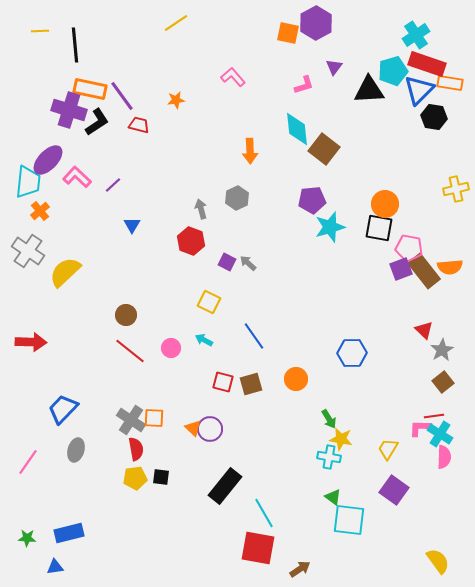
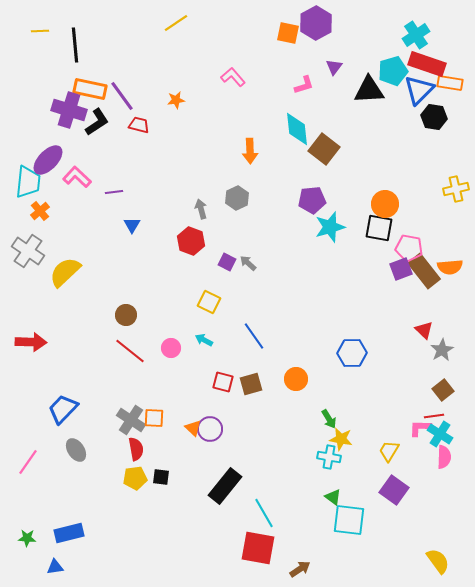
purple line at (113, 185): moved 1 px right, 7 px down; rotated 36 degrees clockwise
brown square at (443, 382): moved 8 px down
yellow trapezoid at (388, 449): moved 1 px right, 2 px down
gray ellipse at (76, 450): rotated 50 degrees counterclockwise
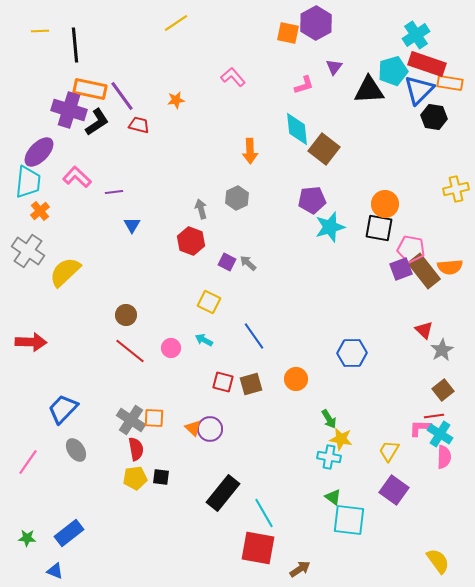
purple ellipse at (48, 160): moved 9 px left, 8 px up
pink pentagon at (409, 248): moved 2 px right, 1 px down
black rectangle at (225, 486): moved 2 px left, 7 px down
blue rectangle at (69, 533): rotated 24 degrees counterclockwise
blue triangle at (55, 567): moved 4 px down; rotated 30 degrees clockwise
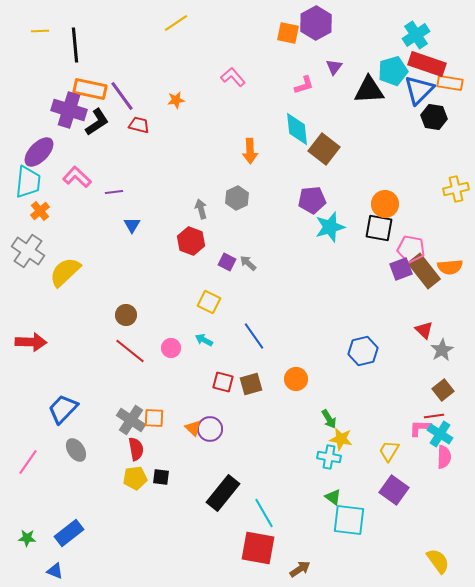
blue hexagon at (352, 353): moved 11 px right, 2 px up; rotated 12 degrees counterclockwise
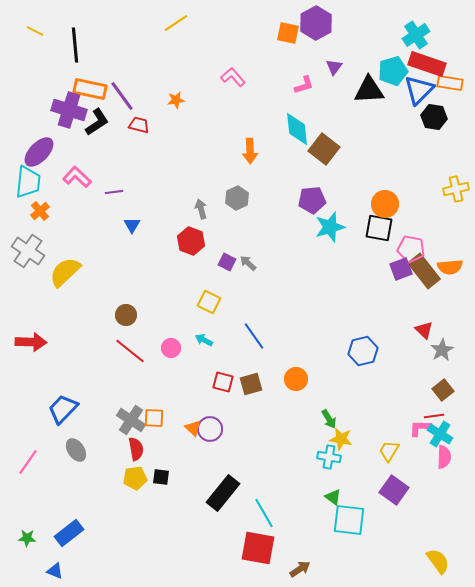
yellow line at (40, 31): moved 5 px left; rotated 30 degrees clockwise
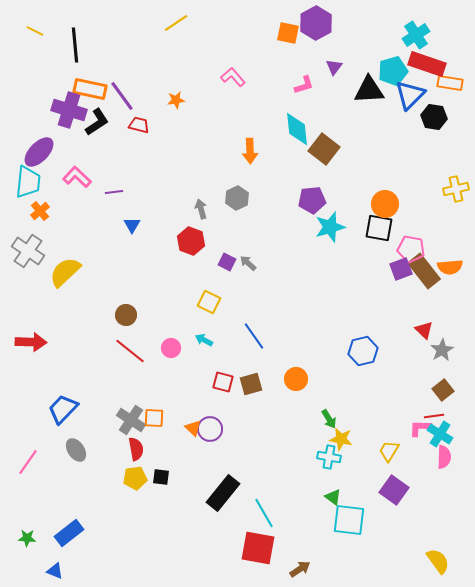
blue triangle at (419, 90): moved 9 px left, 5 px down
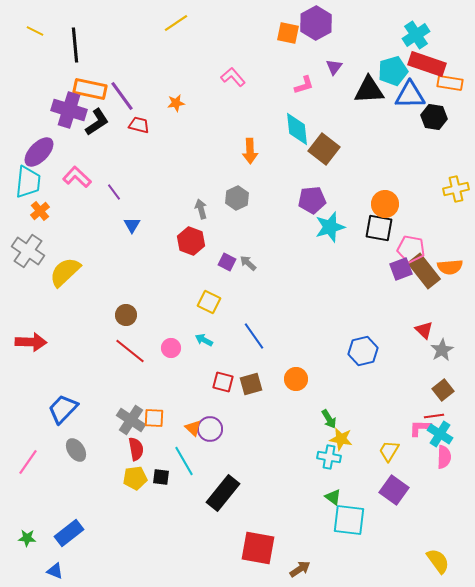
blue triangle at (410, 95): rotated 44 degrees clockwise
orange star at (176, 100): moved 3 px down
purple line at (114, 192): rotated 60 degrees clockwise
cyan line at (264, 513): moved 80 px left, 52 px up
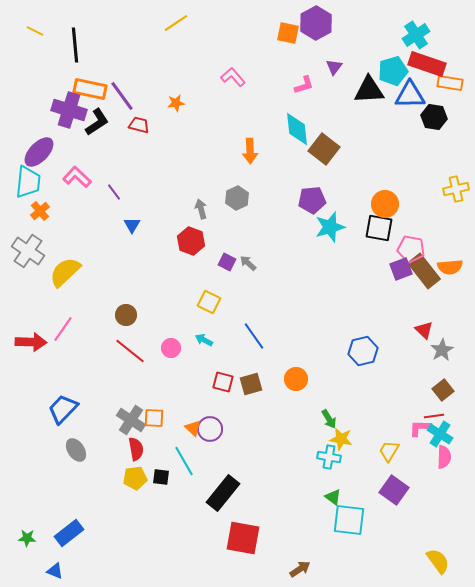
pink line at (28, 462): moved 35 px right, 133 px up
red square at (258, 548): moved 15 px left, 10 px up
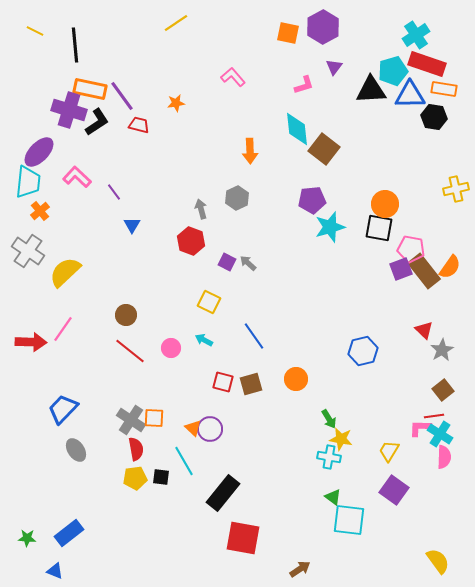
purple hexagon at (316, 23): moved 7 px right, 4 px down
orange rectangle at (450, 83): moved 6 px left, 6 px down
black triangle at (369, 90): moved 2 px right
orange semicircle at (450, 267): rotated 50 degrees counterclockwise
